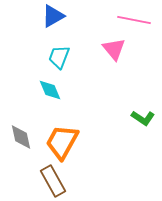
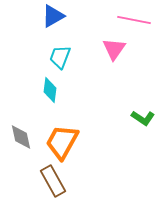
pink triangle: rotated 15 degrees clockwise
cyan trapezoid: moved 1 px right
cyan diamond: rotated 30 degrees clockwise
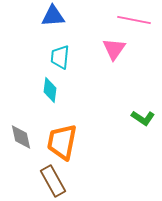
blue triangle: rotated 25 degrees clockwise
cyan trapezoid: rotated 15 degrees counterclockwise
orange trapezoid: rotated 18 degrees counterclockwise
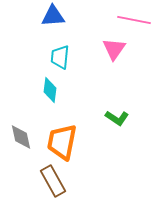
green L-shape: moved 26 px left
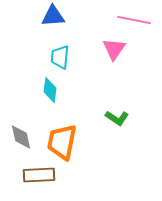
brown rectangle: moved 14 px left, 6 px up; rotated 64 degrees counterclockwise
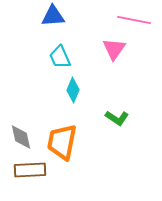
cyan trapezoid: rotated 30 degrees counterclockwise
cyan diamond: moved 23 px right; rotated 15 degrees clockwise
brown rectangle: moved 9 px left, 5 px up
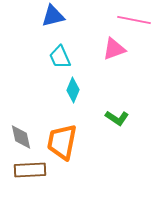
blue triangle: rotated 10 degrees counterclockwise
pink triangle: rotated 35 degrees clockwise
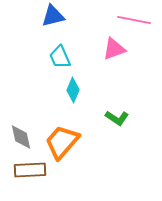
orange trapezoid: rotated 30 degrees clockwise
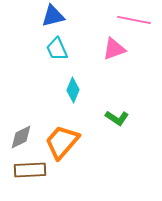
cyan trapezoid: moved 3 px left, 8 px up
gray diamond: rotated 76 degrees clockwise
